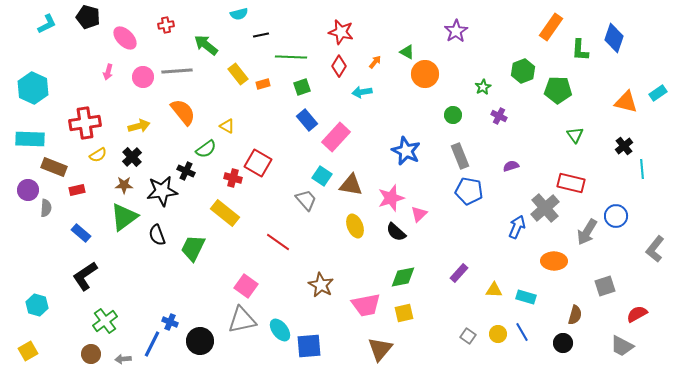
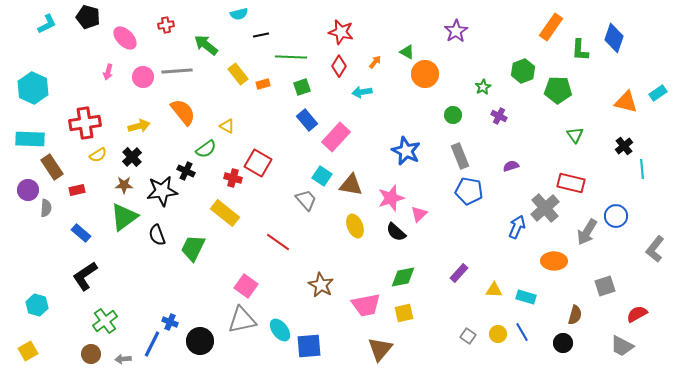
brown rectangle at (54, 167): moved 2 px left; rotated 35 degrees clockwise
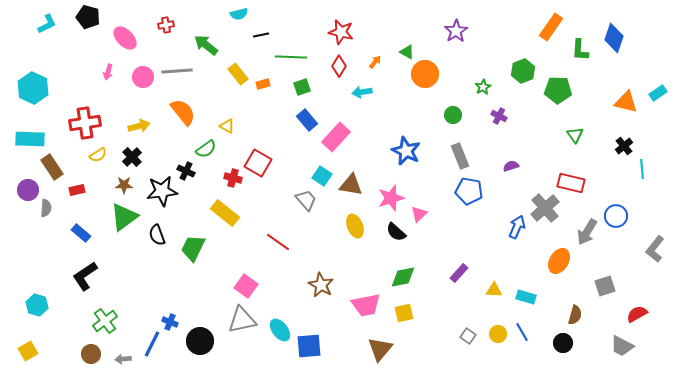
orange ellipse at (554, 261): moved 5 px right; rotated 60 degrees counterclockwise
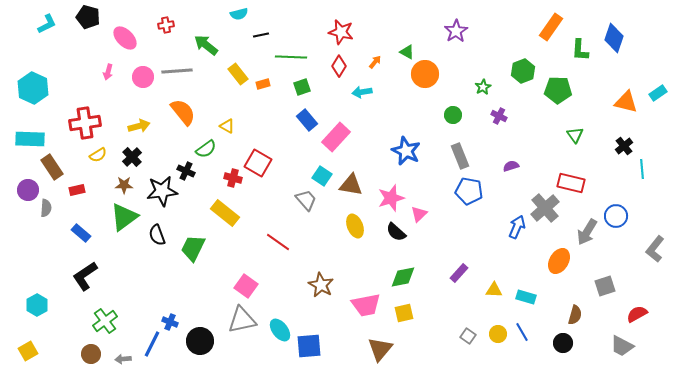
cyan hexagon at (37, 305): rotated 15 degrees clockwise
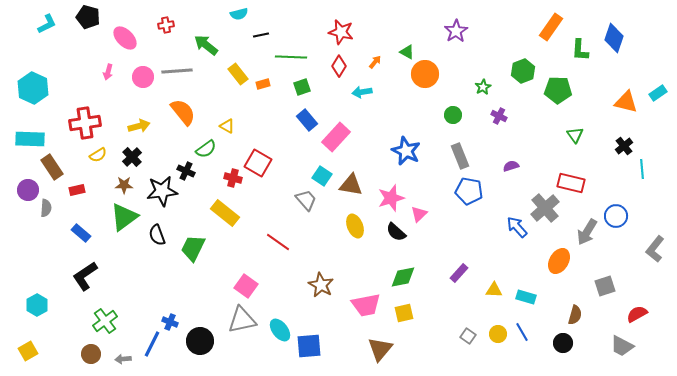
blue arrow at (517, 227): rotated 65 degrees counterclockwise
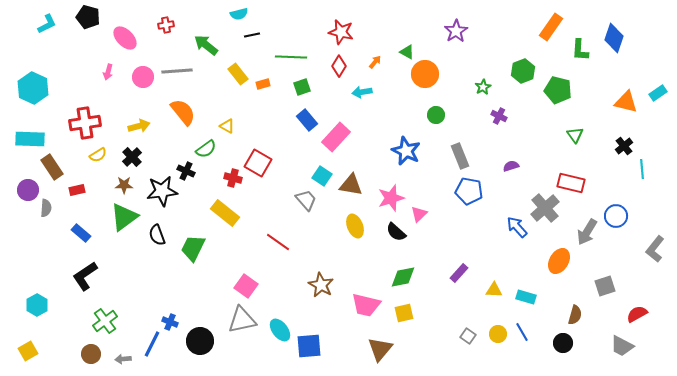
black line at (261, 35): moved 9 px left
green pentagon at (558, 90): rotated 12 degrees clockwise
green circle at (453, 115): moved 17 px left
pink trapezoid at (366, 305): rotated 24 degrees clockwise
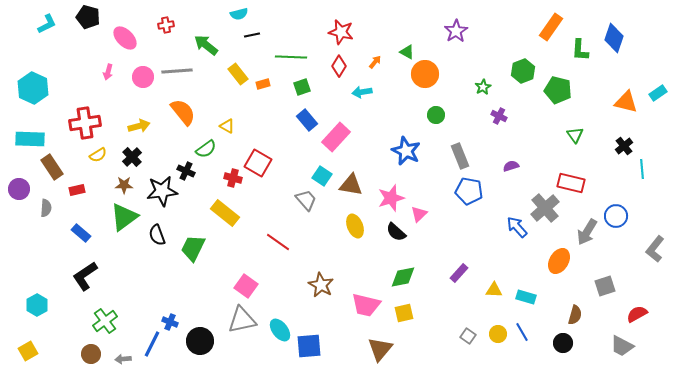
purple circle at (28, 190): moved 9 px left, 1 px up
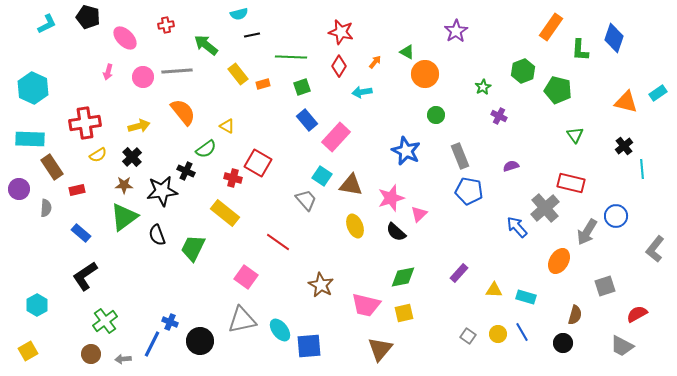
pink square at (246, 286): moved 9 px up
